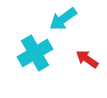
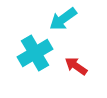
red arrow: moved 11 px left, 7 px down
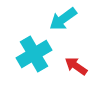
cyan cross: moved 1 px left, 1 px down
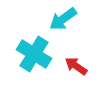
cyan cross: rotated 28 degrees counterclockwise
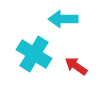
cyan arrow: rotated 36 degrees clockwise
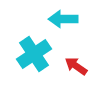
cyan cross: rotated 24 degrees clockwise
